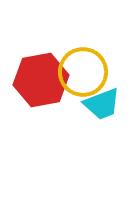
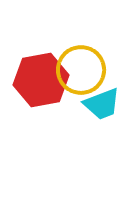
yellow circle: moved 2 px left, 2 px up
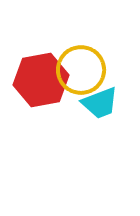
cyan trapezoid: moved 2 px left, 1 px up
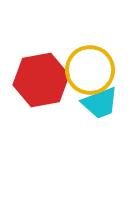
yellow circle: moved 9 px right
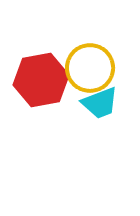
yellow circle: moved 2 px up
